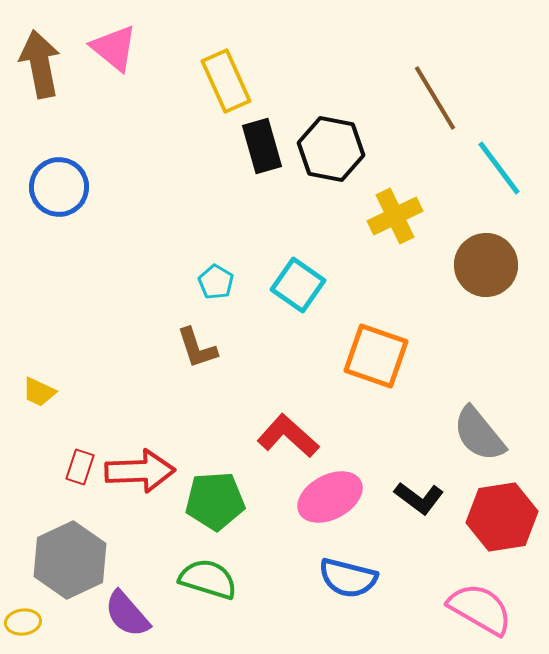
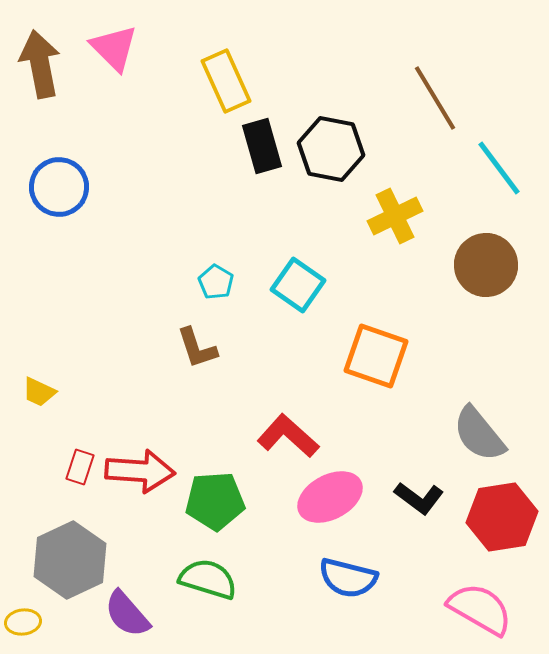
pink triangle: rotated 6 degrees clockwise
red arrow: rotated 6 degrees clockwise
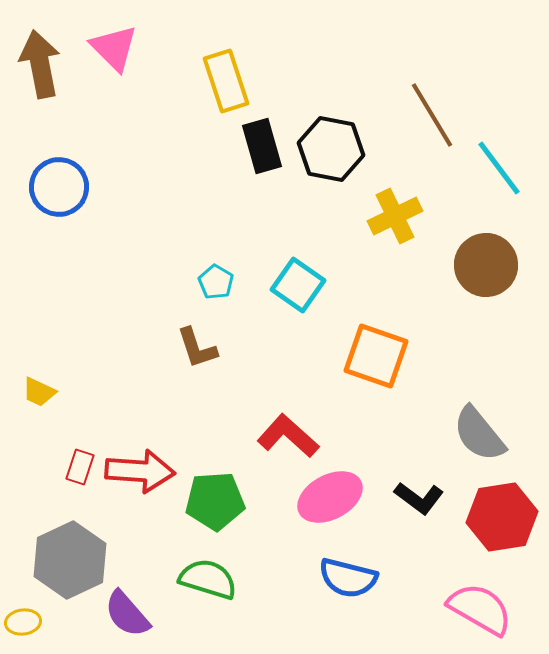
yellow rectangle: rotated 6 degrees clockwise
brown line: moved 3 px left, 17 px down
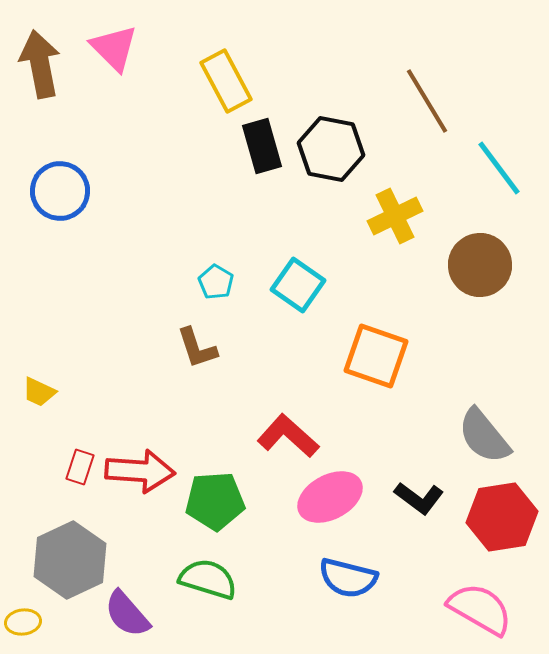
yellow rectangle: rotated 10 degrees counterclockwise
brown line: moved 5 px left, 14 px up
blue circle: moved 1 px right, 4 px down
brown circle: moved 6 px left
gray semicircle: moved 5 px right, 2 px down
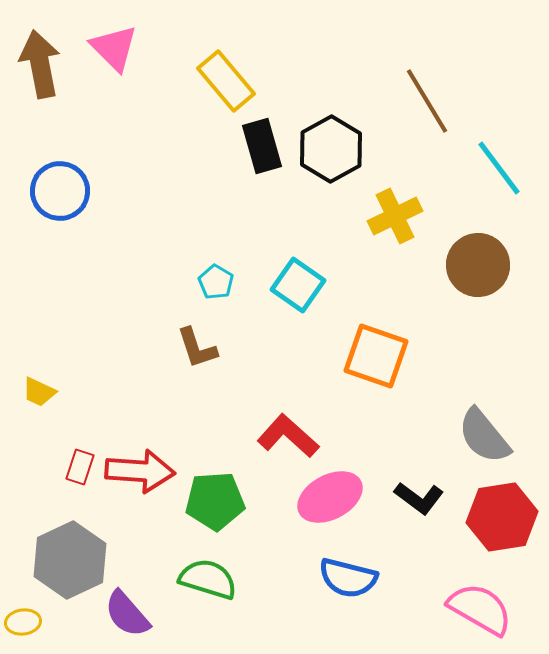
yellow rectangle: rotated 12 degrees counterclockwise
black hexagon: rotated 20 degrees clockwise
brown circle: moved 2 px left
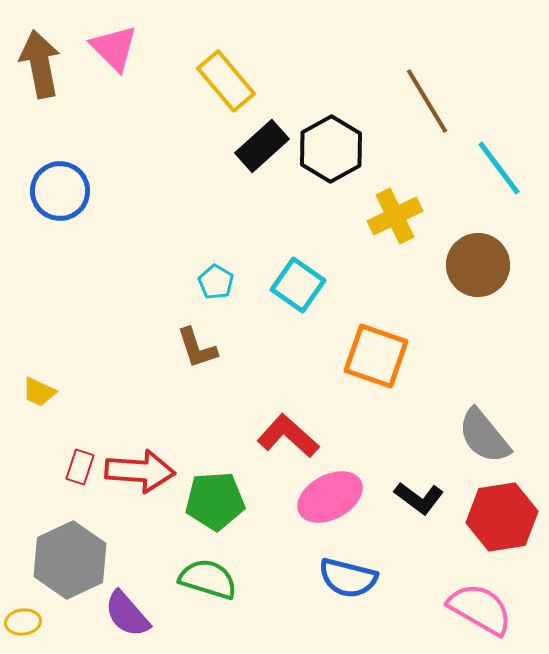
black rectangle: rotated 64 degrees clockwise
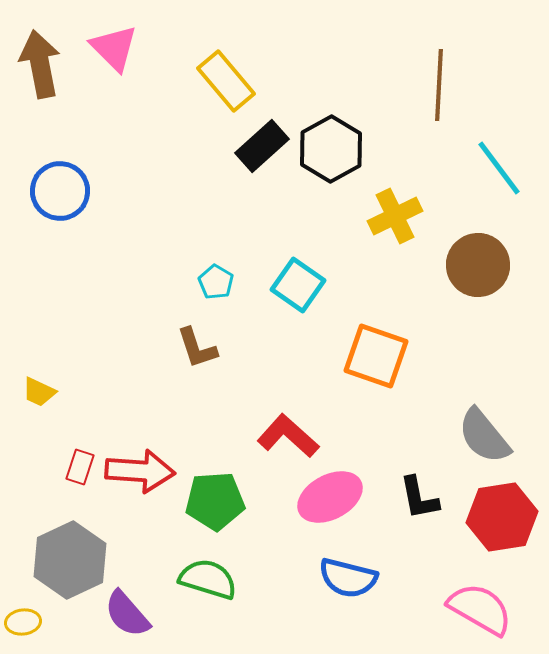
brown line: moved 12 px right, 16 px up; rotated 34 degrees clockwise
black L-shape: rotated 42 degrees clockwise
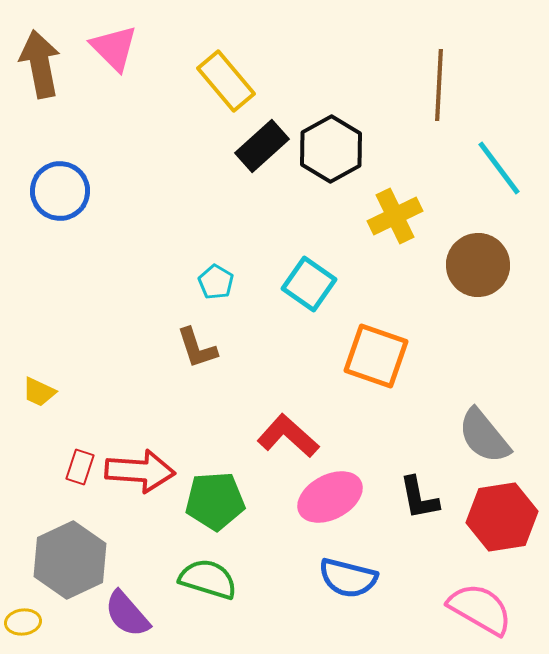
cyan square: moved 11 px right, 1 px up
